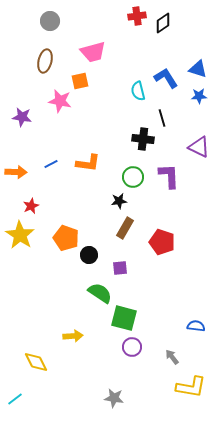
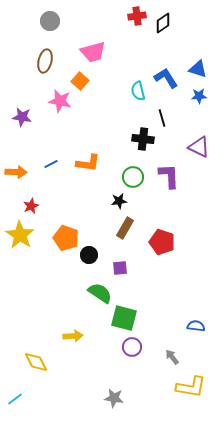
orange square: rotated 36 degrees counterclockwise
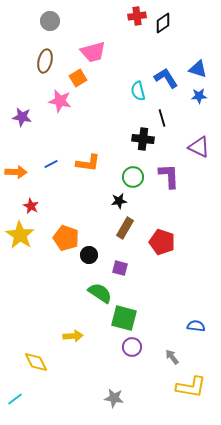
orange square: moved 2 px left, 3 px up; rotated 18 degrees clockwise
red star: rotated 21 degrees counterclockwise
purple square: rotated 21 degrees clockwise
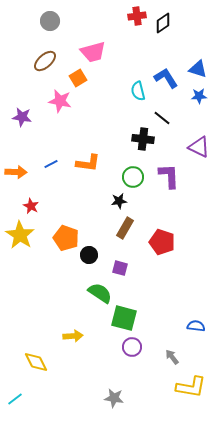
brown ellipse: rotated 35 degrees clockwise
black line: rotated 36 degrees counterclockwise
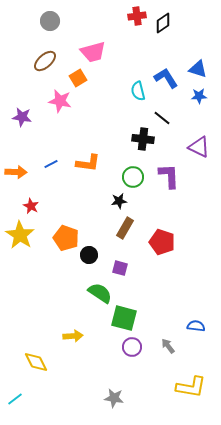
gray arrow: moved 4 px left, 11 px up
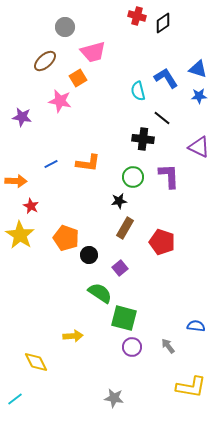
red cross: rotated 24 degrees clockwise
gray circle: moved 15 px right, 6 px down
orange arrow: moved 9 px down
purple square: rotated 35 degrees clockwise
